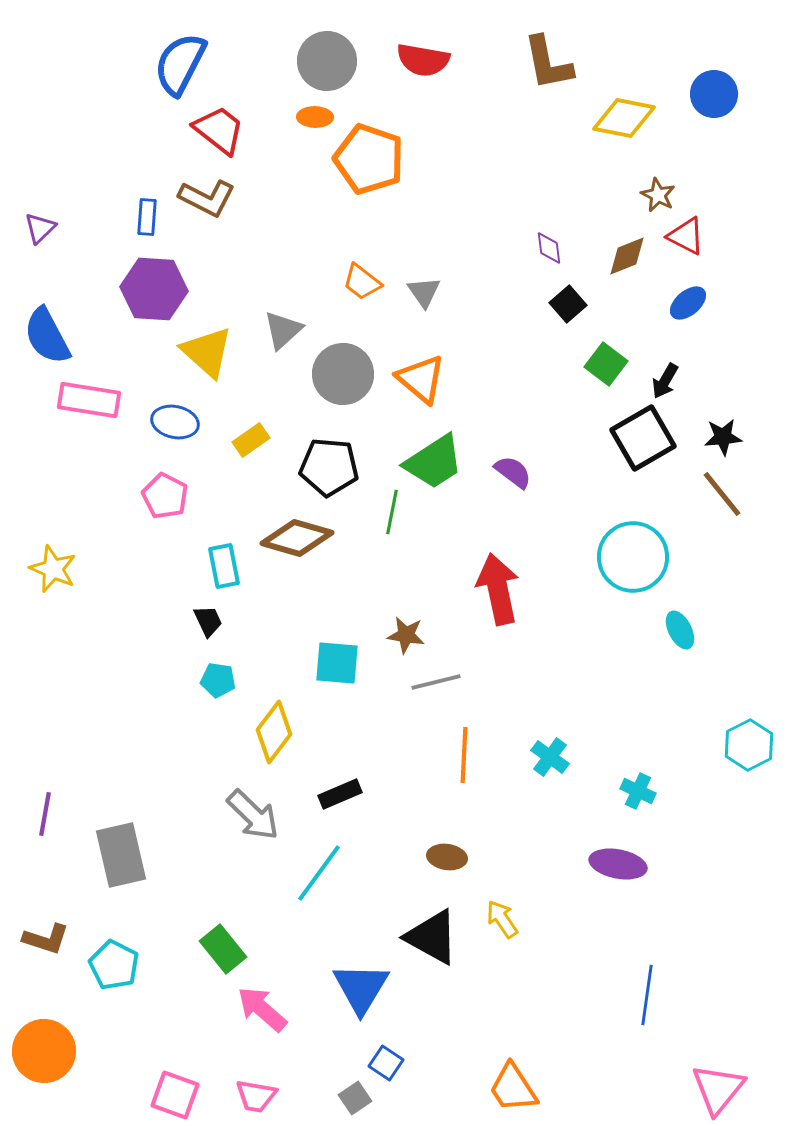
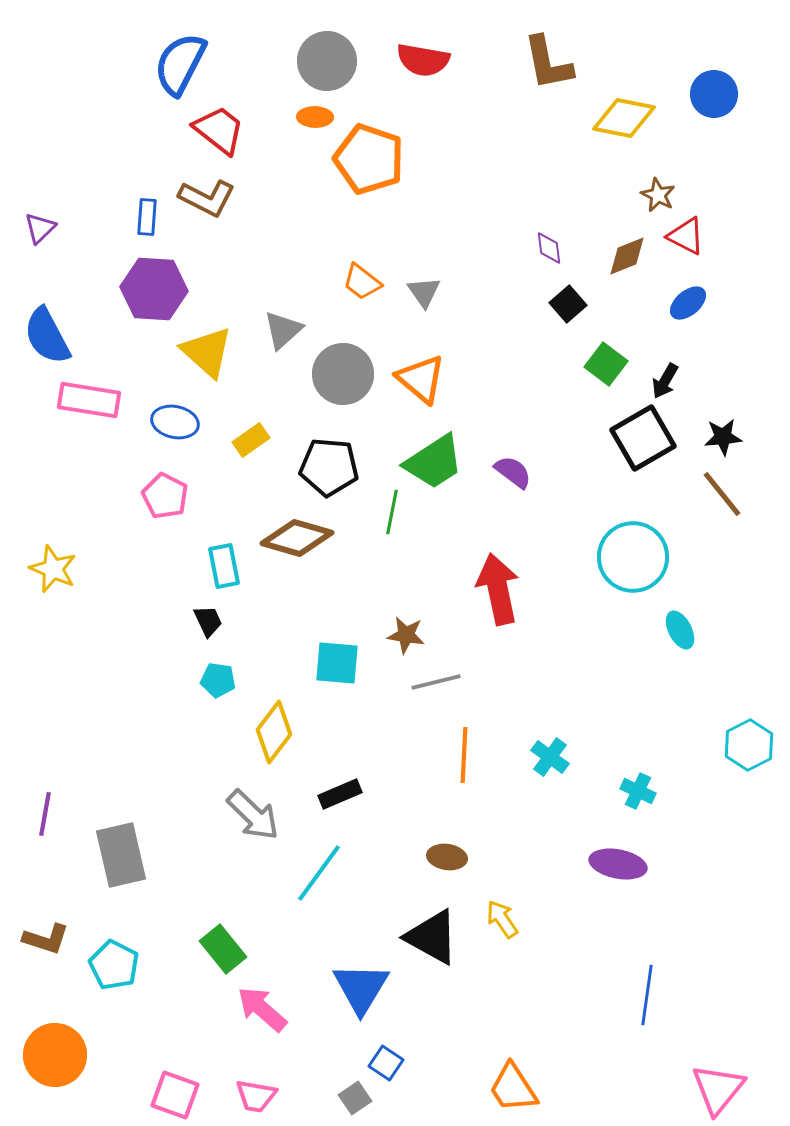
orange circle at (44, 1051): moved 11 px right, 4 px down
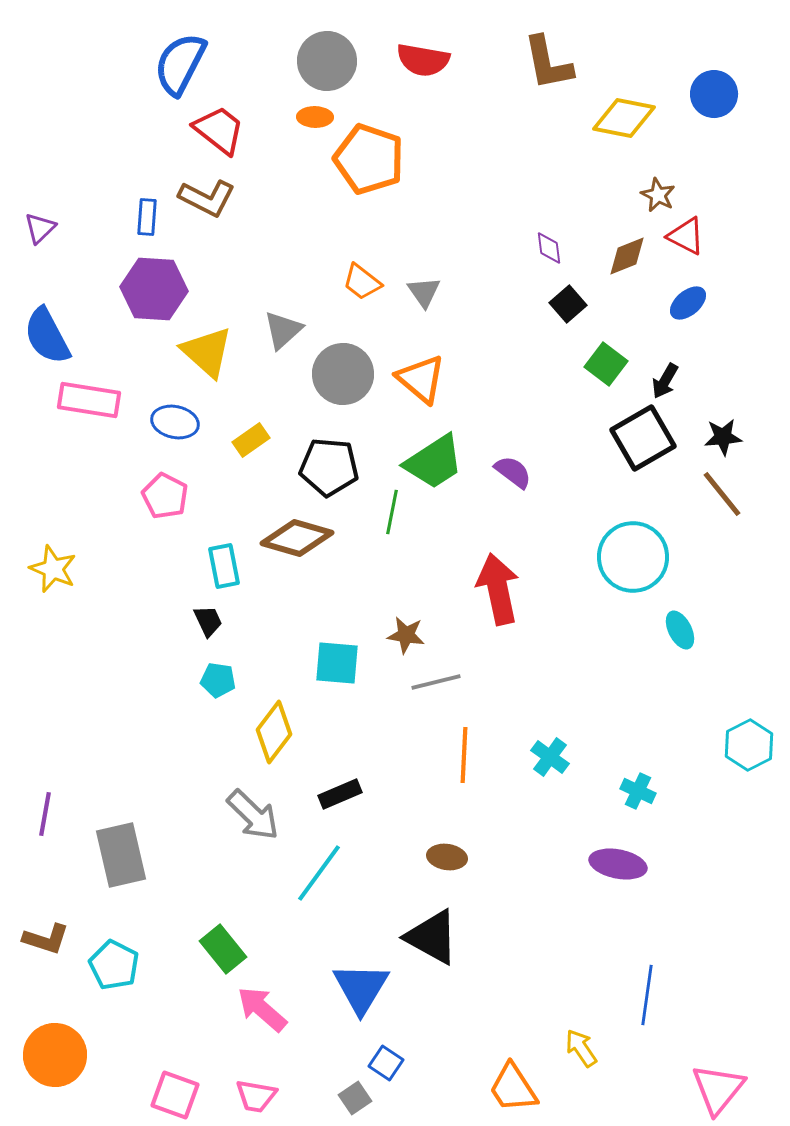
yellow arrow at (502, 919): moved 79 px right, 129 px down
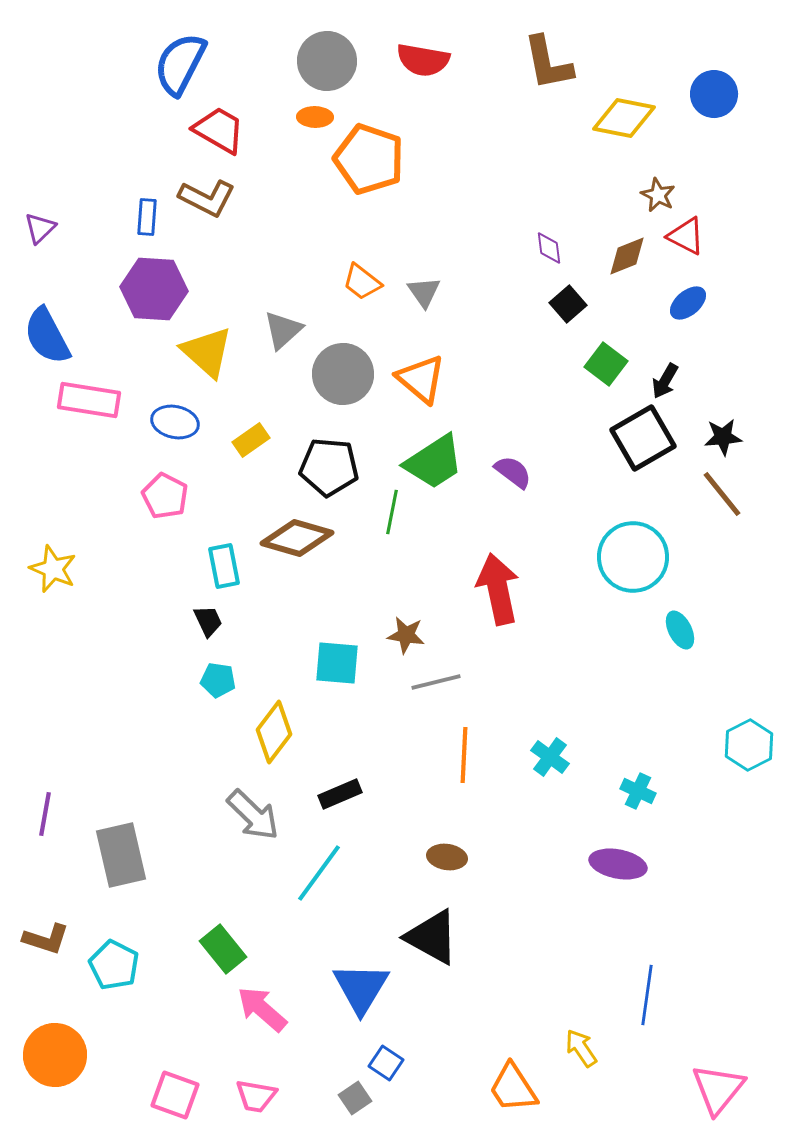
red trapezoid at (219, 130): rotated 8 degrees counterclockwise
